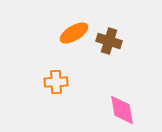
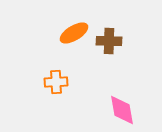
brown cross: rotated 15 degrees counterclockwise
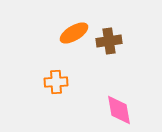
brown cross: rotated 10 degrees counterclockwise
pink diamond: moved 3 px left
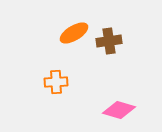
pink diamond: rotated 64 degrees counterclockwise
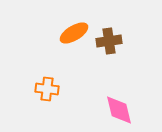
orange cross: moved 9 px left, 7 px down; rotated 10 degrees clockwise
pink diamond: rotated 60 degrees clockwise
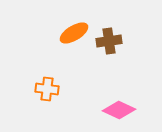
pink diamond: rotated 52 degrees counterclockwise
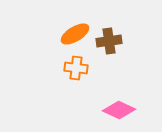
orange ellipse: moved 1 px right, 1 px down
orange cross: moved 29 px right, 21 px up
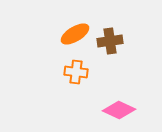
brown cross: moved 1 px right
orange cross: moved 4 px down
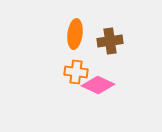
orange ellipse: rotated 52 degrees counterclockwise
pink diamond: moved 21 px left, 25 px up
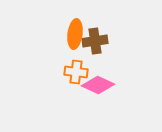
brown cross: moved 15 px left
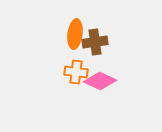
brown cross: moved 1 px down
pink diamond: moved 2 px right, 4 px up
